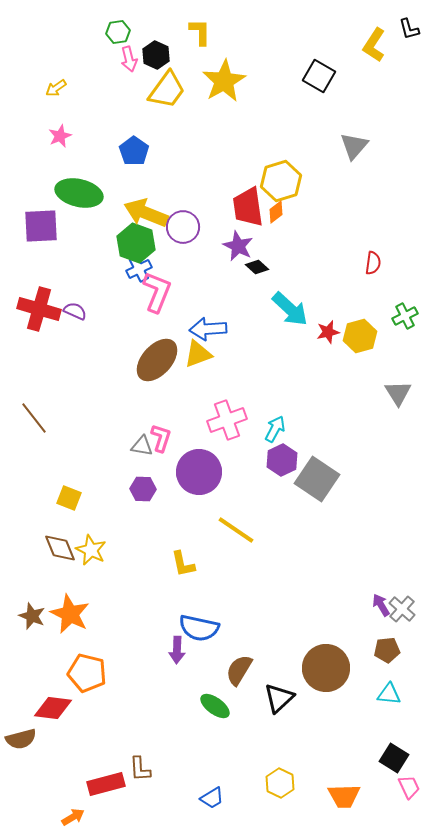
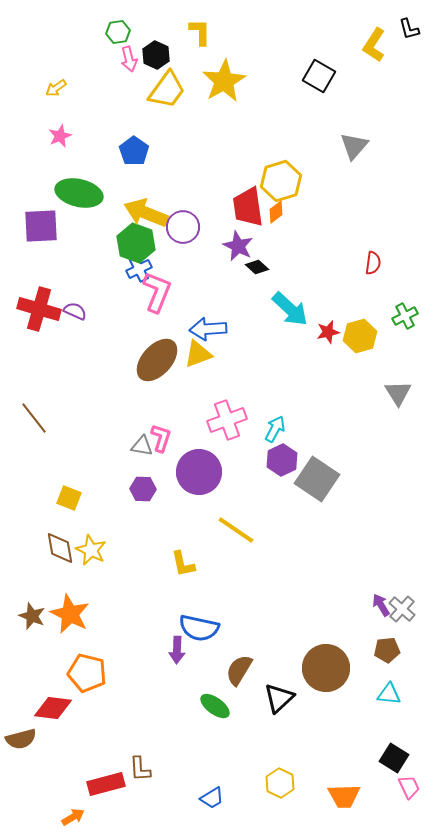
brown diamond at (60, 548): rotated 12 degrees clockwise
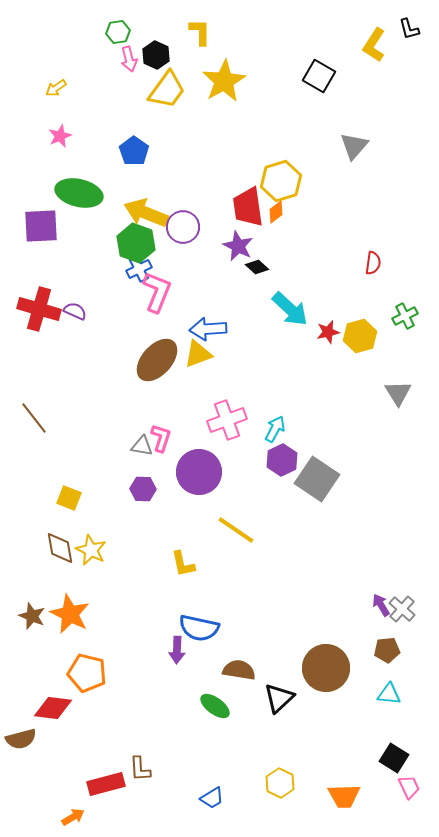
brown semicircle at (239, 670): rotated 68 degrees clockwise
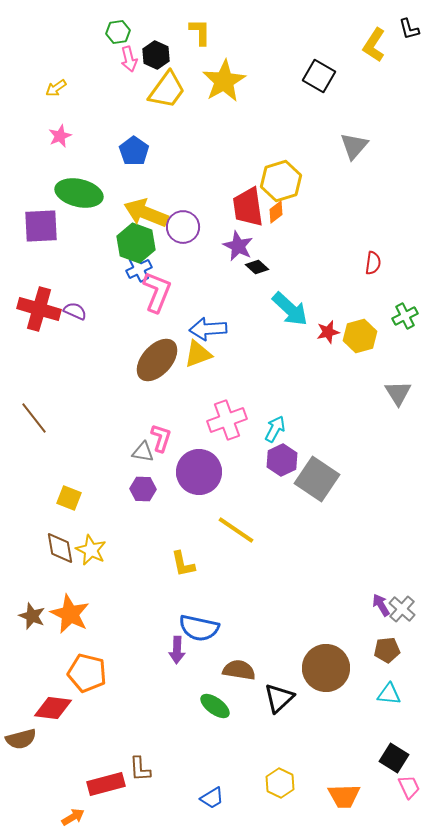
gray triangle at (142, 446): moved 1 px right, 6 px down
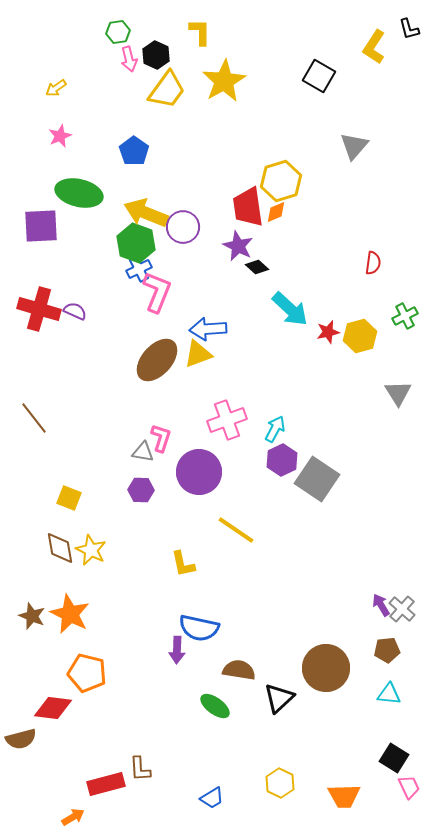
yellow L-shape at (374, 45): moved 2 px down
orange diamond at (276, 212): rotated 15 degrees clockwise
purple hexagon at (143, 489): moved 2 px left, 1 px down
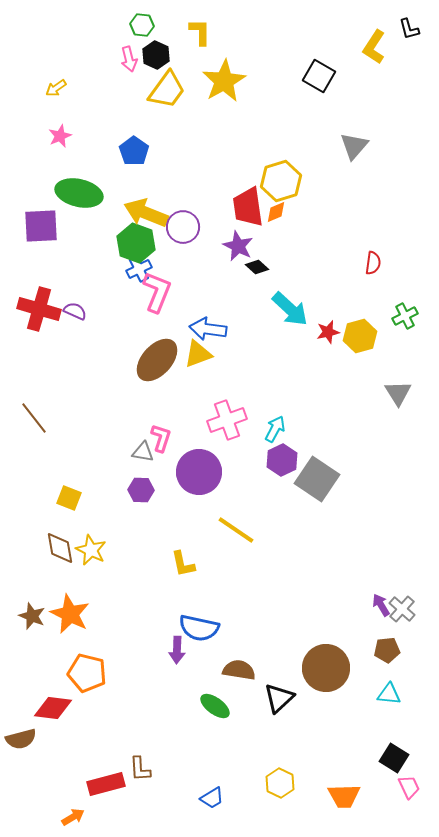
green hexagon at (118, 32): moved 24 px right, 7 px up; rotated 15 degrees clockwise
blue arrow at (208, 329): rotated 12 degrees clockwise
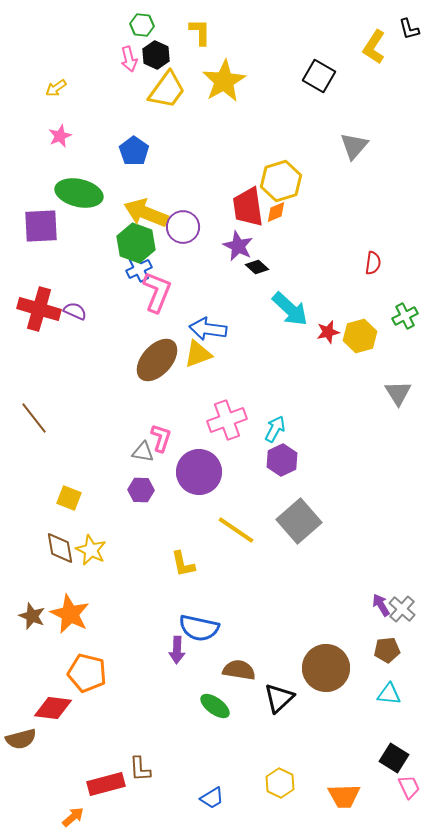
gray square at (317, 479): moved 18 px left, 42 px down; rotated 15 degrees clockwise
orange arrow at (73, 817): rotated 10 degrees counterclockwise
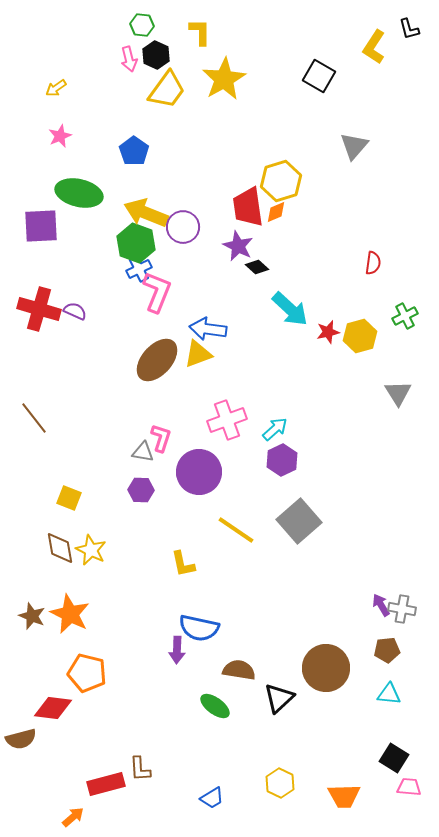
yellow star at (224, 81): moved 2 px up
cyan arrow at (275, 429): rotated 20 degrees clockwise
gray cross at (402, 609): rotated 32 degrees counterclockwise
pink trapezoid at (409, 787): rotated 60 degrees counterclockwise
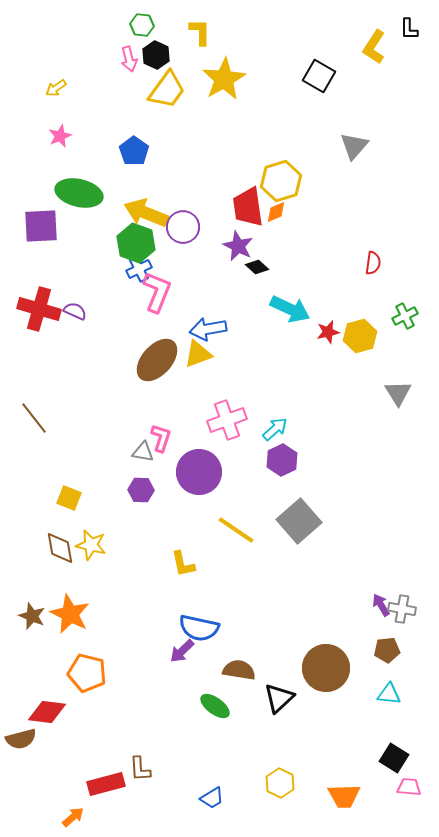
black L-shape at (409, 29): rotated 15 degrees clockwise
cyan arrow at (290, 309): rotated 18 degrees counterclockwise
blue arrow at (208, 329): rotated 18 degrees counterclockwise
yellow star at (91, 550): moved 5 px up; rotated 12 degrees counterclockwise
purple arrow at (177, 650): moved 5 px right, 1 px down; rotated 44 degrees clockwise
red diamond at (53, 708): moved 6 px left, 4 px down
